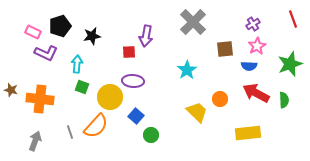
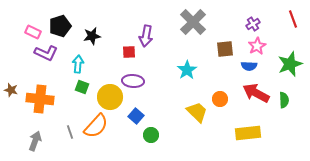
cyan arrow: moved 1 px right
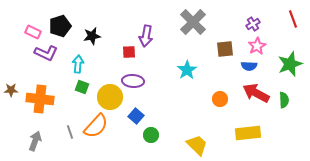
brown star: rotated 16 degrees counterclockwise
yellow trapezoid: moved 33 px down
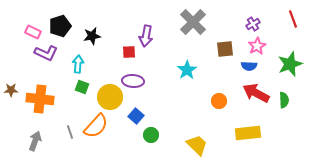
orange circle: moved 1 px left, 2 px down
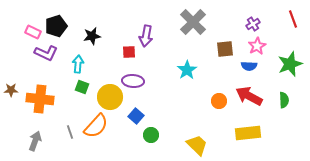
black pentagon: moved 4 px left
red arrow: moved 7 px left, 3 px down
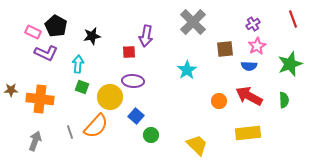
black pentagon: rotated 25 degrees counterclockwise
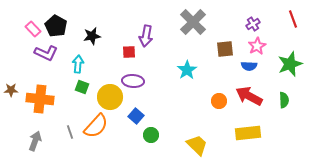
pink rectangle: moved 3 px up; rotated 21 degrees clockwise
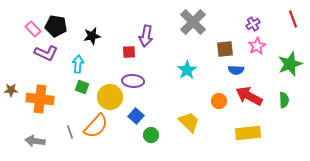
black pentagon: rotated 20 degrees counterclockwise
blue semicircle: moved 13 px left, 4 px down
gray arrow: rotated 102 degrees counterclockwise
yellow trapezoid: moved 8 px left, 23 px up
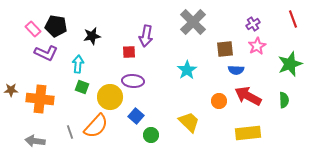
red arrow: moved 1 px left
